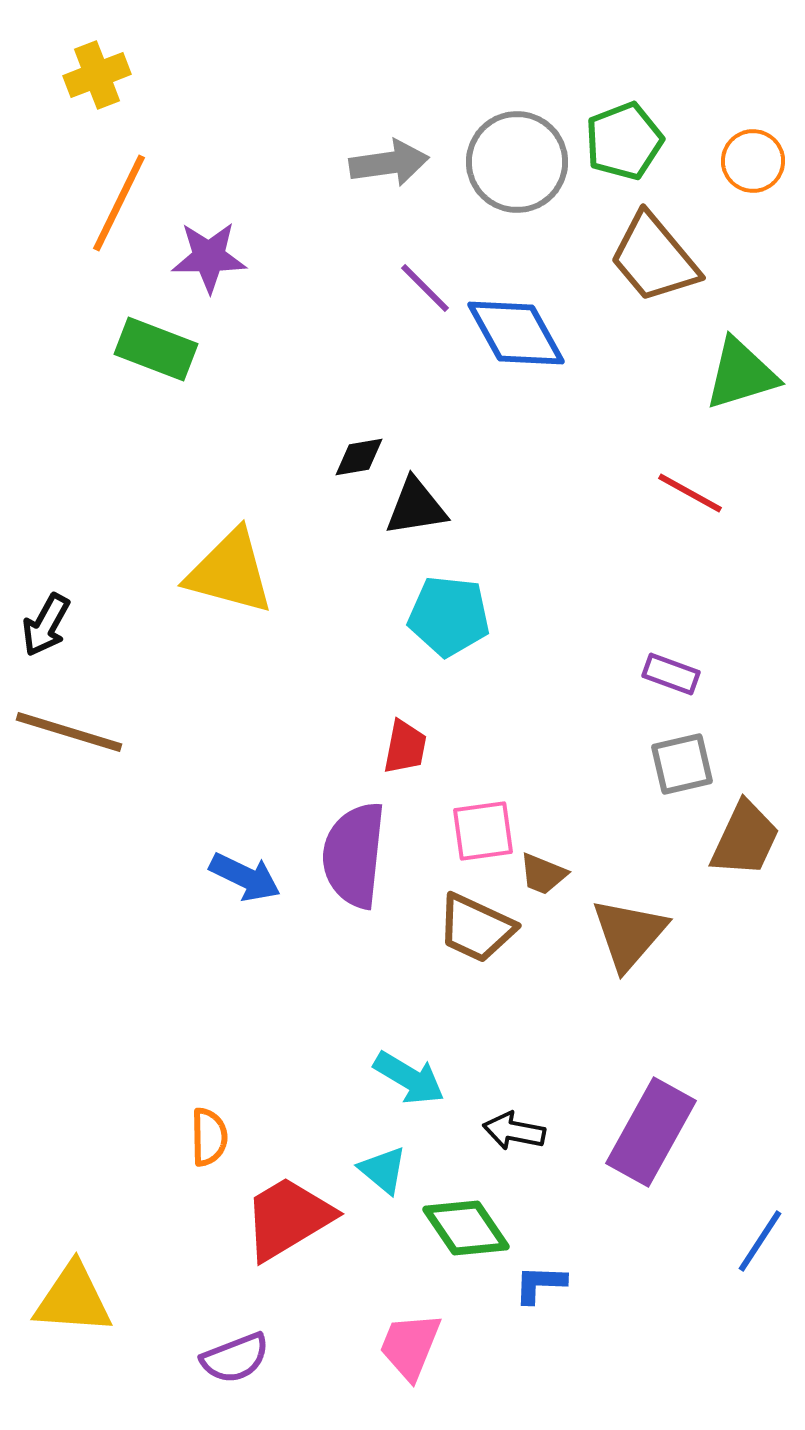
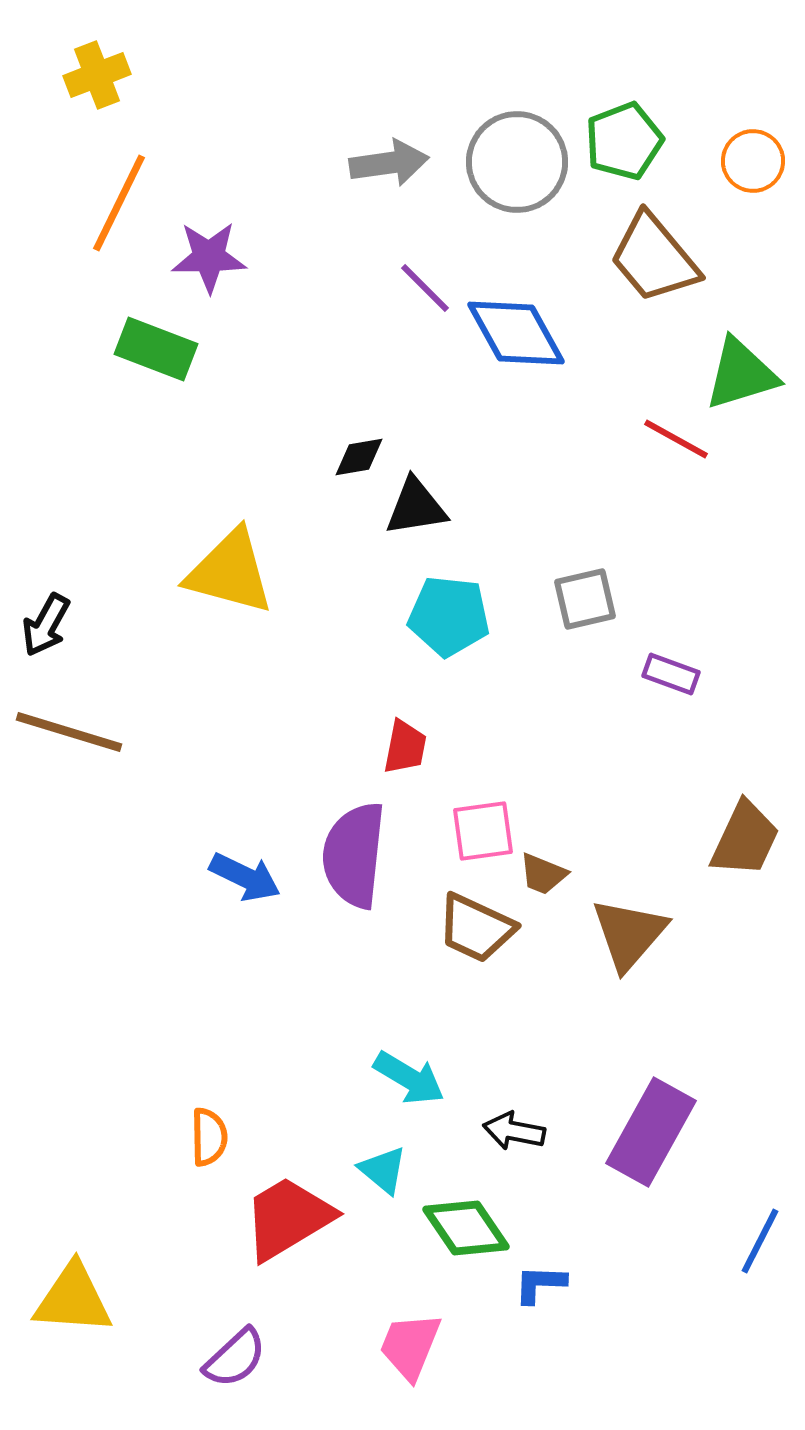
red line at (690, 493): moved 14 px left, 54 px up
gray square at (682, 764): moved 97 px left, 165 px up
blue line at (760, 1241): rotated 6 degrees counterclockwise
purple semicircle at (235, 1358): rotated 22 degrees counterclockwise
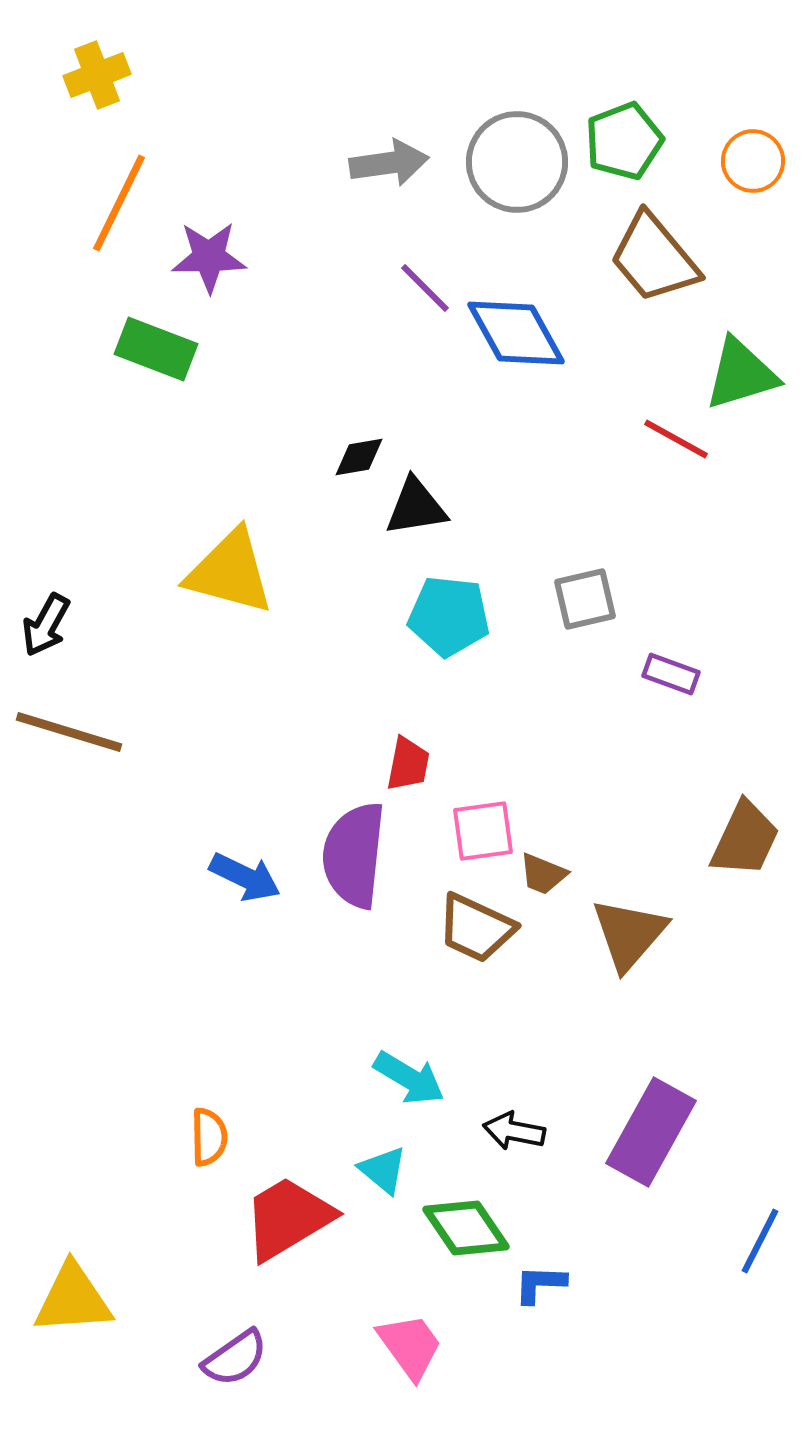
red trapezoid at (405, 747): moved 3 px right, 17 px down
yellow triangle at (73, 1299): rotated 8 degrees counterclockwise
pink trapezoid at (410, 1346): rotated 122 degrees clockwise
purple semicircle at (235, 1358): rotated 8 degrees clockwise
